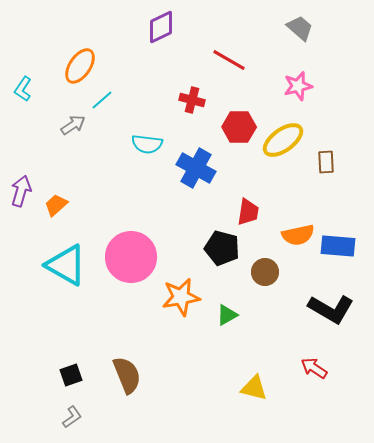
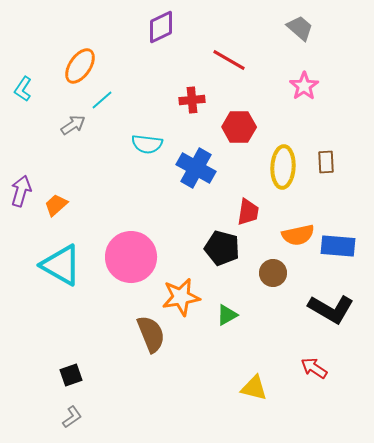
pink star: moved 6 px right; rotated 20 degrees counterclockwise
red cross: rotated 20 degrees counterclockwise
yellow ellipse: moved 27 px down; rotated 51 degrees counterclockwise
cyan triangle: moved 5 px left
brown circle: moved 8 px right, 1 px down
brown semicircle: moved 24 px right, 41 px up
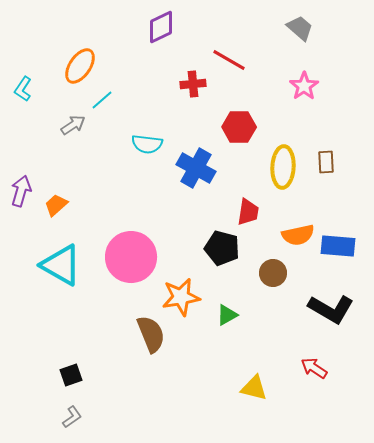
red cross: moved 1 px right, 16 px up
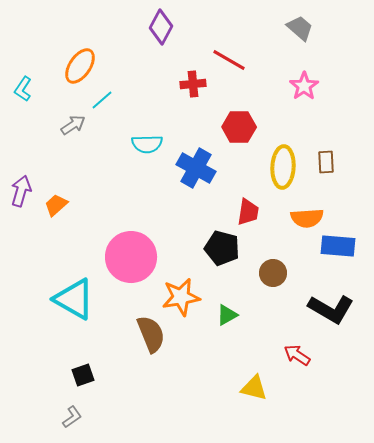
purple diamond: rotated 36 degrees counterclockwise
cyan semicircle: rotated 8 degrees counterclockwise
orange semicircle: moved 9 px right, 17 px up; rotated 8 degrees clockwise
cyan triangle: moved 13 px right, 34 px down
red arrow: moved 17 px left, 13 px up
black square: moved 12 px right
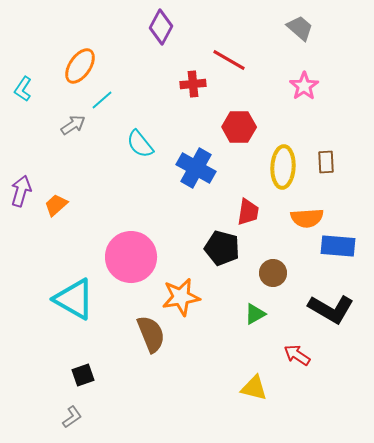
cyan semicircle: moved 7 px left; rotated 52 degrees clockwise
green triangle: moved 28 px right, 1 px up
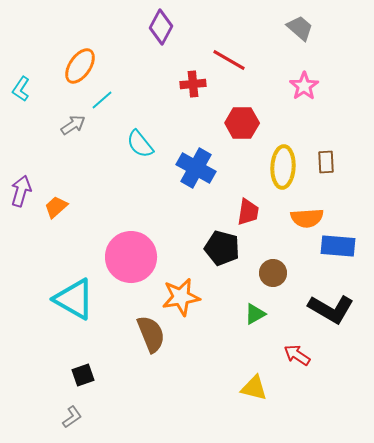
cyan L-shape: moved 2 px left
red hexagon: moved 3 px right, 4 px up
orange trapezoid: moved 2 px down
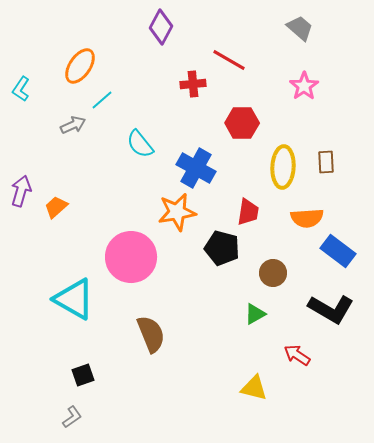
gray arrow: rotated 10 degrees clockwise
blue rectangle: moved 5 px down; rotated 32 degrees clockwise
orange star: moved 4 px left, 85 px up
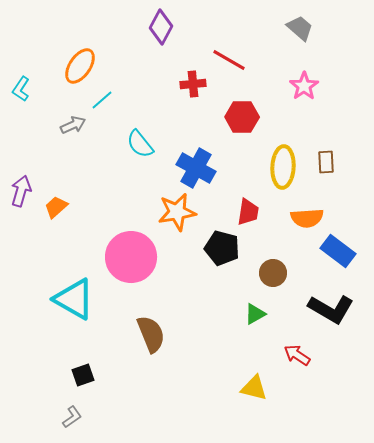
red hexagon: moved 6 px up
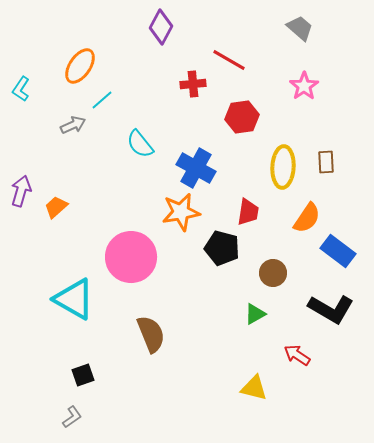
red hexagon: rotated 8 degrees counterclockwise
orange star: moved 4 px right
orange semicircle: rotated 52 degrees counterclockwise
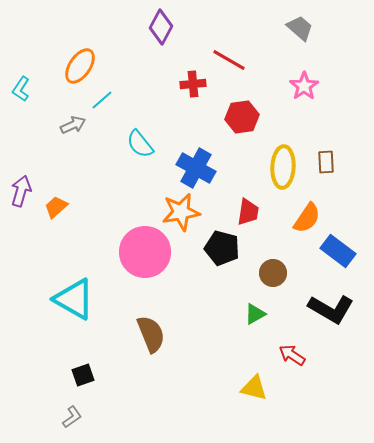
pink circle: moved 14 px right, 5 px up
red arrow: moved 5 px left
